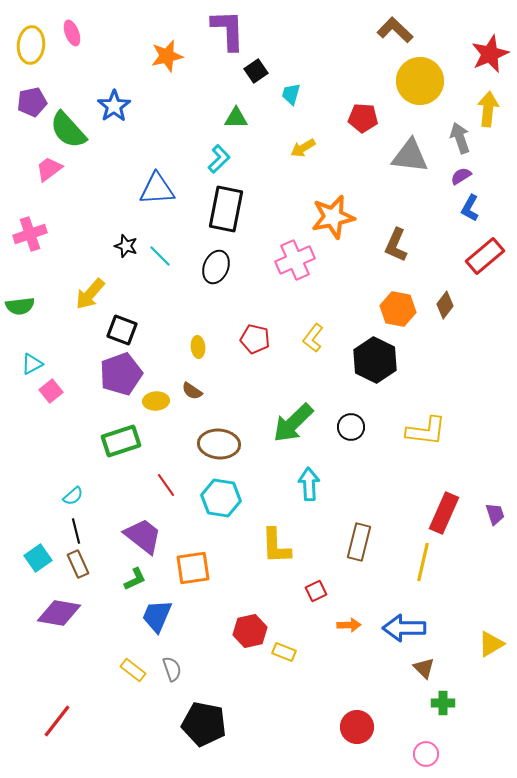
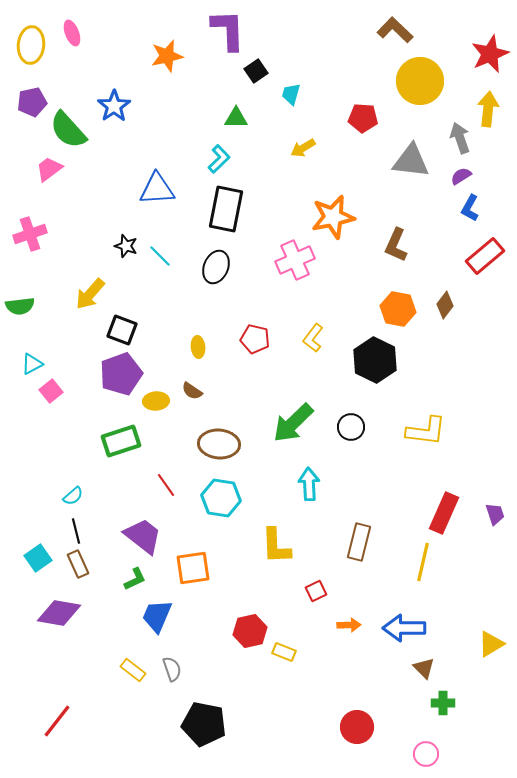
gray triangle at (410, 156): moved 1 px right, 5 px down
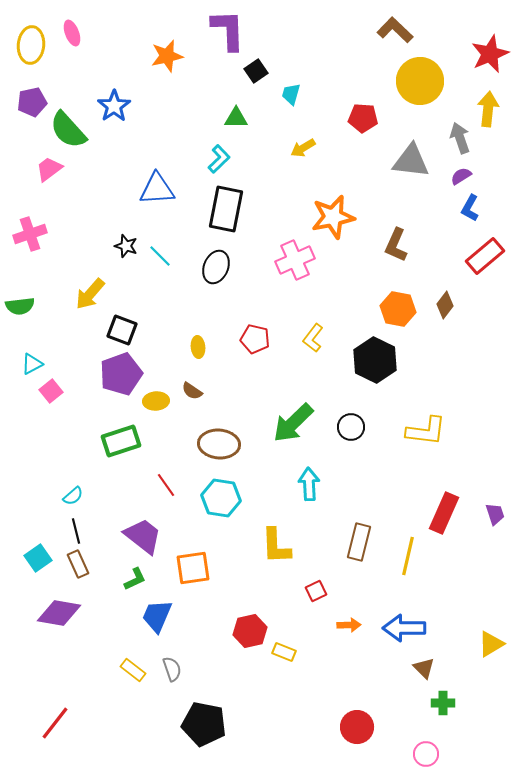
yellow line at (423, 562): moved 15 px left, 6 px up
red line at (57, 721): moved 2 px left, 2 px down
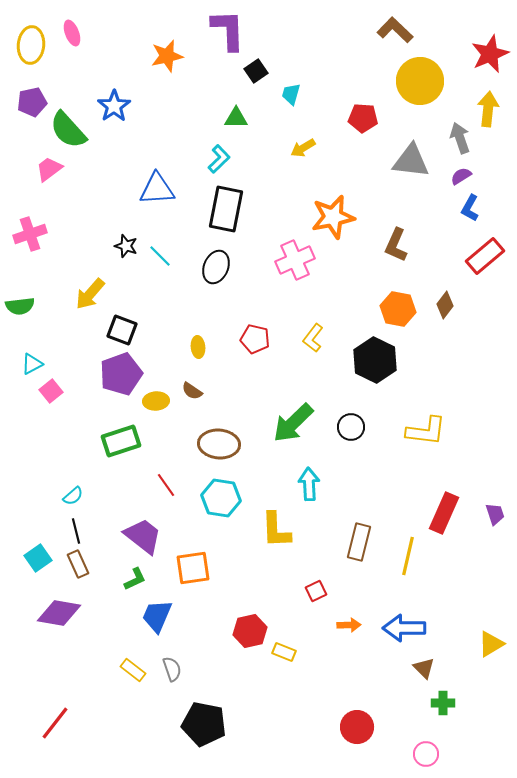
yellow L-shape at (276, 546): moved 16 px up
